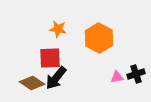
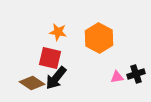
orange star: moved 3 px down
red square: rotated 15 degrees clockwise
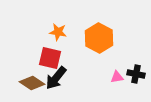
black cross: rotated 30 degrees clockwise
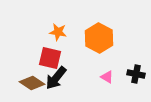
pink triangle: moved 10 px left; rotated 40 degrees clockwise
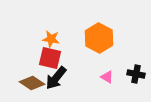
orange star: moved 7 px left, 7 px down
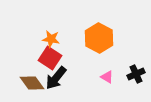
red square: rotated 20 degrees clockwise
black cross: rotated 36 degrees counterclockwise
brown diamond: rotated 20 degrees clockwise
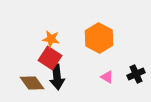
black arrow: moved 1 px right, 1 px up; rotated 45 degrees counterclockwise
